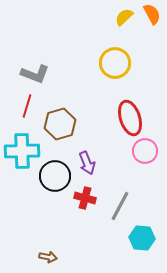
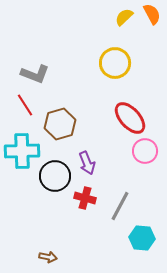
red line: moved 2 px left, 1 px up; rotated 50 degrees counterclockwise
red ellipse: rotated 24 degrees counterclockwise
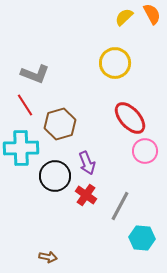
cyan cross: moved 1 px left, 3 px up
red cross: moved 1 px right, 3 px up; rotated 20 degrees clockwise
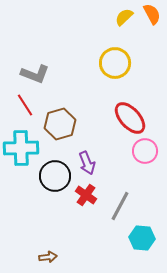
brown arrow: rotated 18 degrees counterclockwise
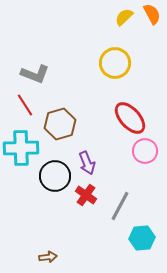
cyan hexagon: rotated 10 degrees counterclockwise
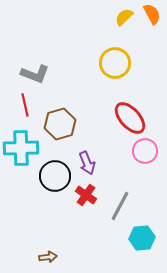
red line: rotated 20 degrees clockwise
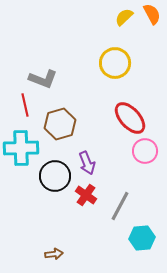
gray L-shape: moved 8 px right, 5 px down
brown arrow: moved 6 px right, 3 px up
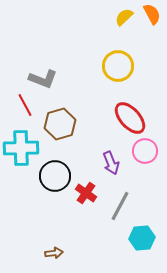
yellow circle: moved 3 px right, 3 px down
red line: rotated 15 degrees counterclockwise
purple arrow: moved 24 px right
red cross: moved 2 px up
brown arrow: moved 1 px up
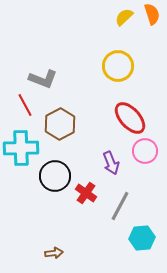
orange semicircle: rotated 10 degrees clockwise
brown hexagon: rotated 12 degrees counterclockwise
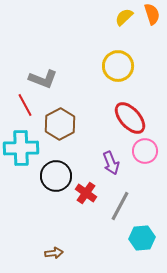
black circle: moved 1 px right
